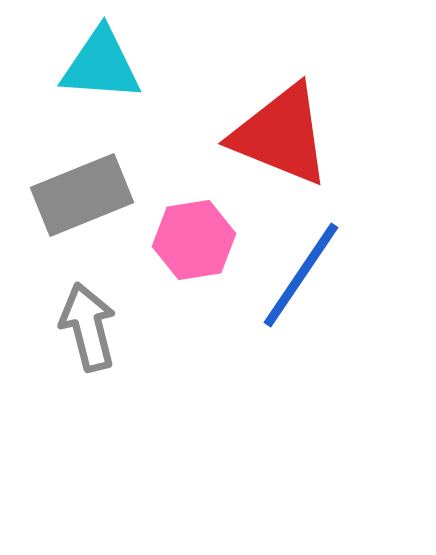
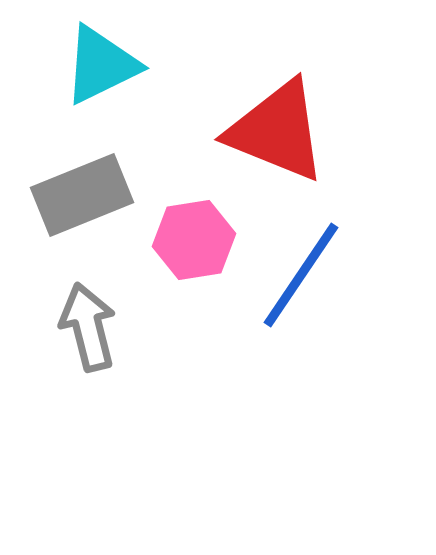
cyan triangle: rotated 30 degrees counterclockwise
red triangle: moved 4 px left, 4 px up
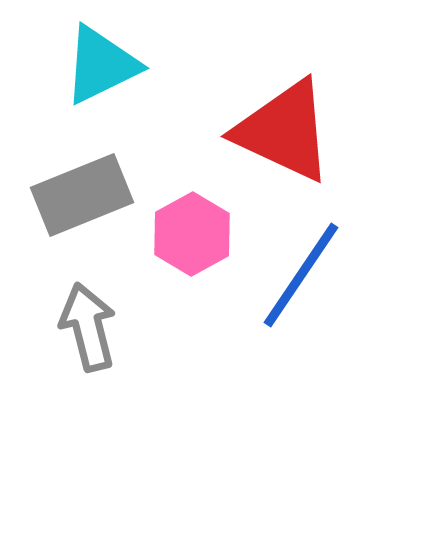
red triangle: moved 7 px right; rotated 3 degrees clockwise
pink hexagon: moved 2 px left, 6 px up; rotated 20 degrees counterclockwise
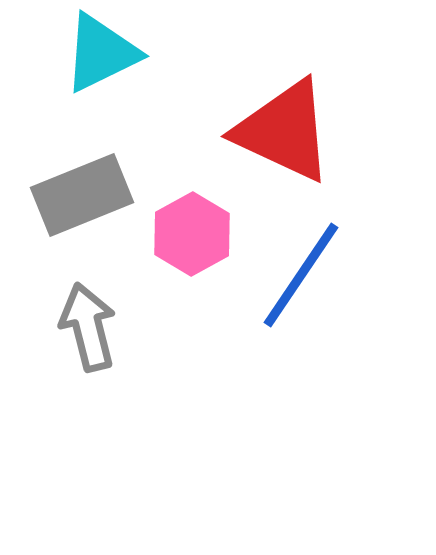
cyan triangle: moved 12 px up
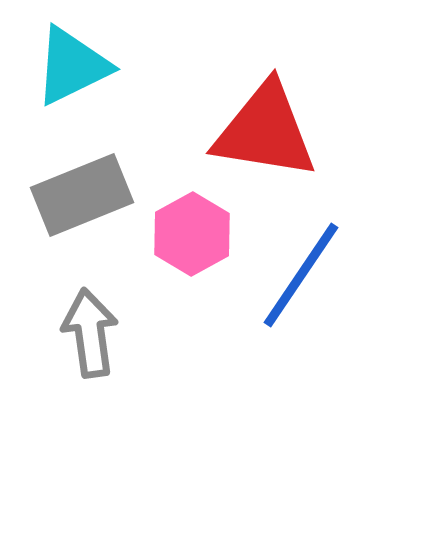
cyan triangle: moved 29 px left, 13 px down
red triangle: moved 19 px left; rotated 16 degrees counterclockwise
gray arrow: moved 2 px right, 6 px down; rotated 6 degrees clockwise
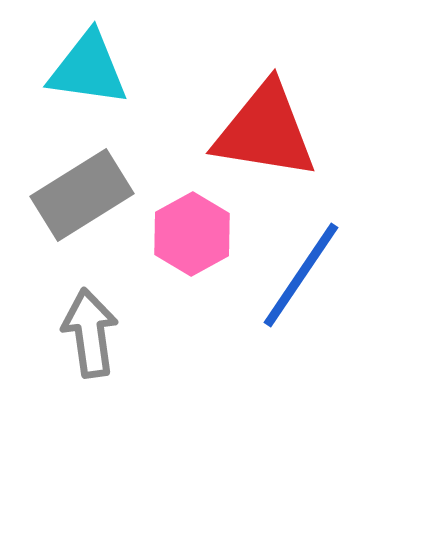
cyan triangle: moved 16 px right, 3 px down; rotated 34 degrees clockwise
gray rectangle: rotated 10 degrees counterclockwise
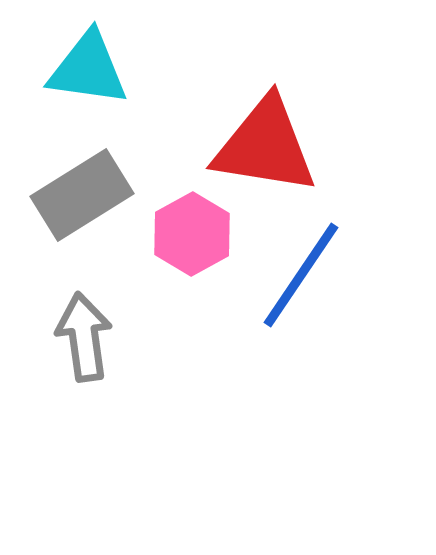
red triangle: moved 15 px down
gray arrow: moved 6 px left, 4 px down
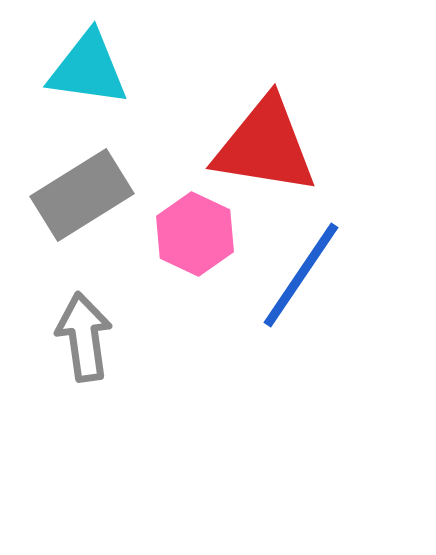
pink hexagon: moved 3 px right; rotated 6 degrees counterclockwise
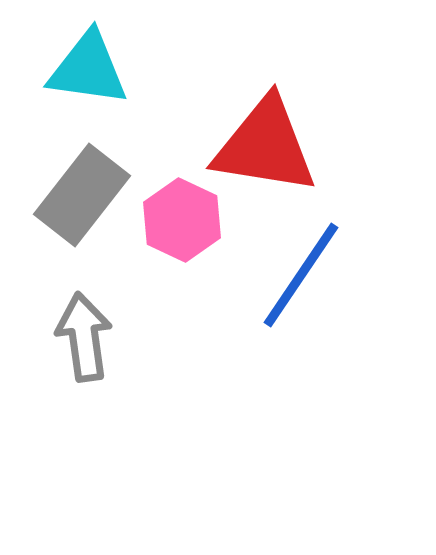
gray rectangle: rotated 20 degrees counterclockwise
pink hexagon: moved 13 px left, 14 px up
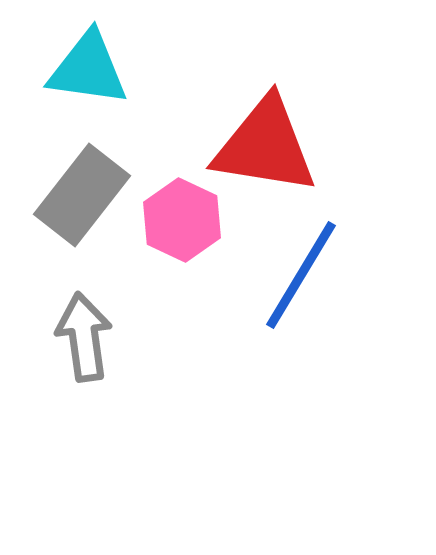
blue line: rotated 3 degrees counterclockwise
